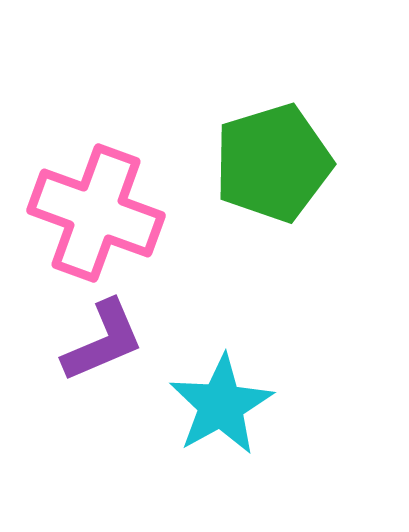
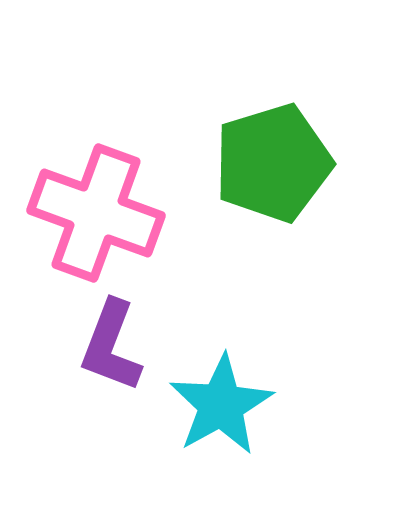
purple L-shape: moved 8 px right, 5 px down; rotated 134 degrees clockwise
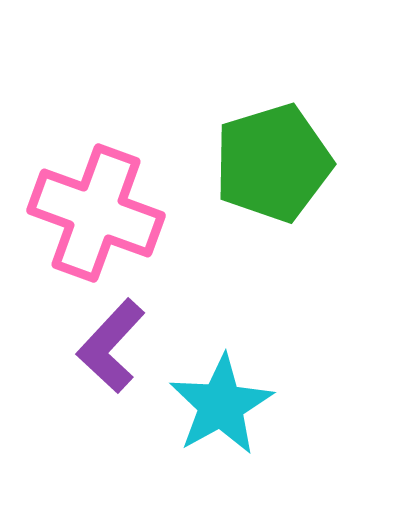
purple L-shape: rotated 22 degrees clockwise
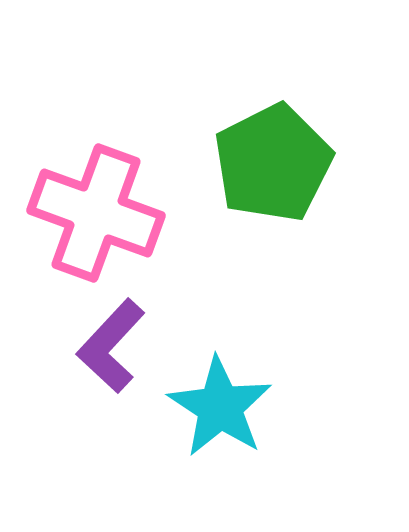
green pentagon: rotated 10 degrees counterclockwise
cyan star: moved 1 px left, 2 px down; rotated 10 degrees counterclockwise
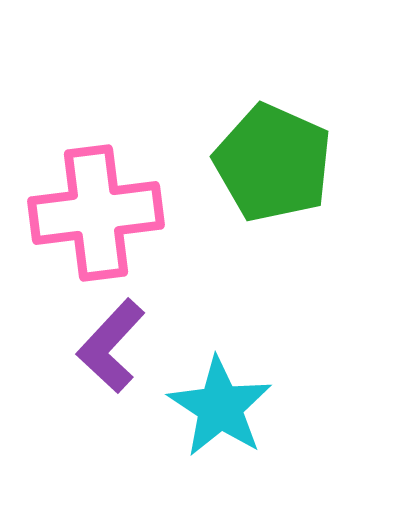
green pentagon: rotated 21 degrees counterclockwise
pink cross: rotated 27 degrees counterclockwise
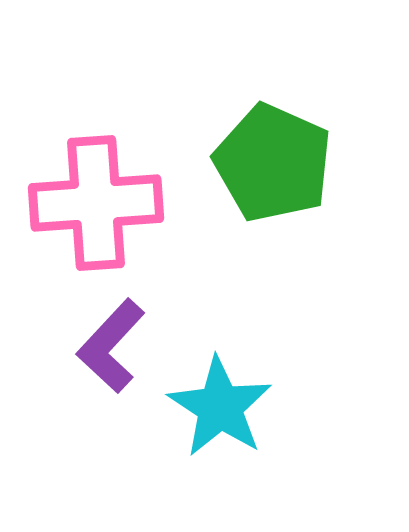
pink cross: moved 10 px up; rotated 3 degrees clockwise
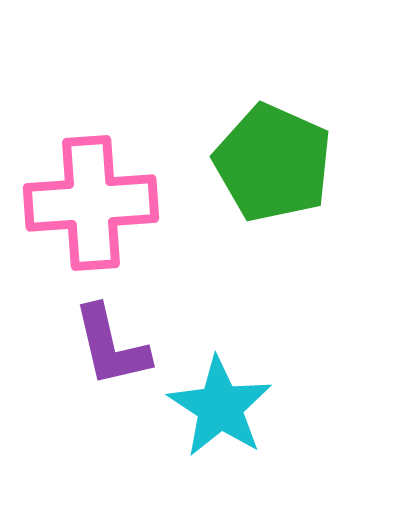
pink cross: moved 5 px left
purple L-shape: rotated 56 degrees counterclockwise
